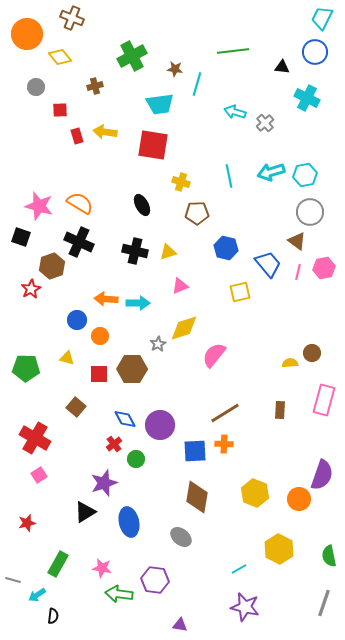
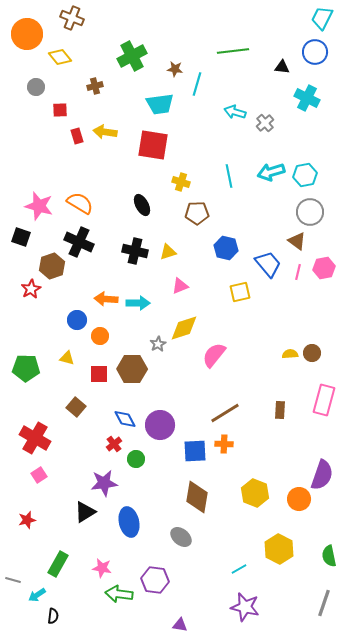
yellow semicircle at (290, 363): moved 9 px up
purple star at (104, 483): rotated 12 degrees clockwise
red star at (27, 523): moved 3 px up
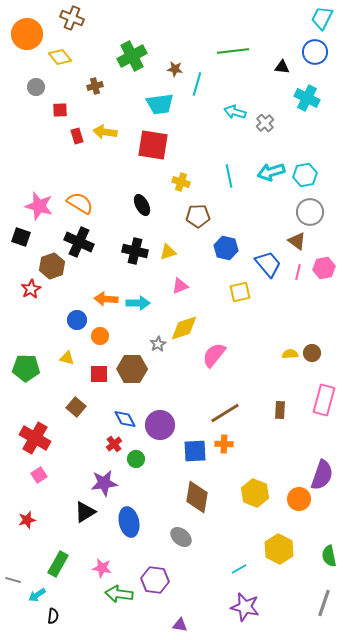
brown pentagon at (197, 213): moved 1 px right, 3 px down
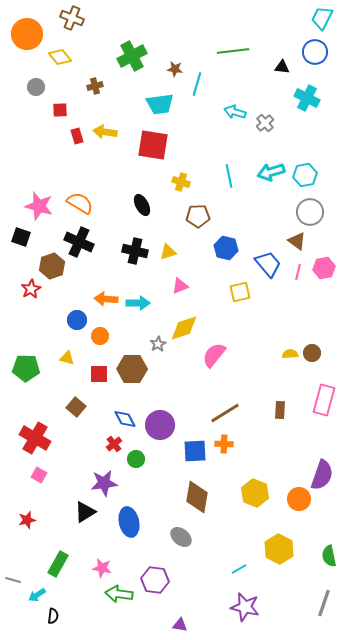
pink square at (39, 475): rotated 28 degrees counterclockwise
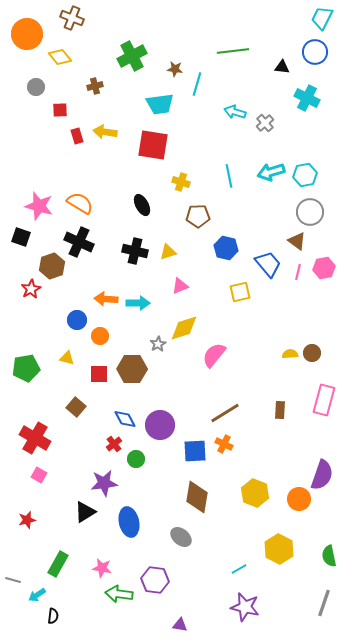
green pentagon at (26, 368): rotated 12 degrees counterclockwise
orange cross at (224, 444): rotated 24 degrees clockwise
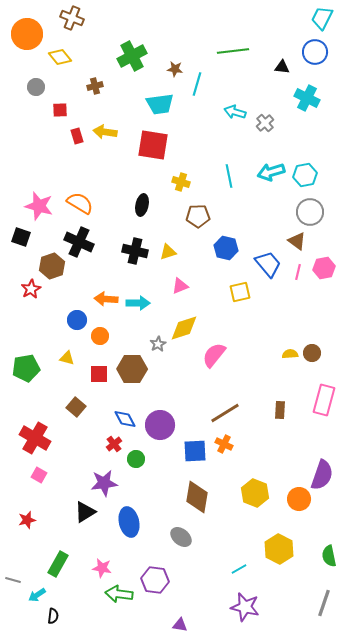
black ellipse at (142, 205): rotated 40 degrees clockwise
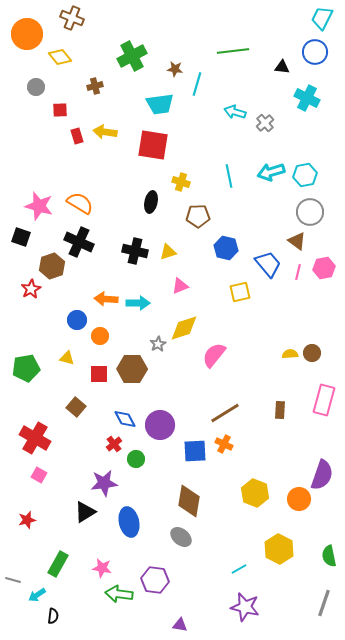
black ellipse at (142, 205): moved 9 px right, 3 px up
brown diamond at (197, 497): moved 8 px left, 4 px down
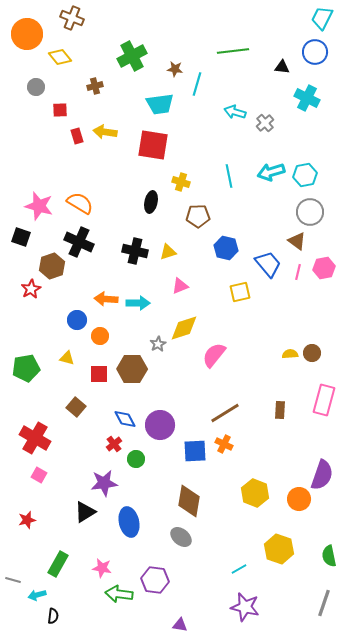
yellow hexagon at (279, 549): rotated 8 degrees counterclockwise
cyan arrow at (37, 595): rotated 18 degrees clockwise
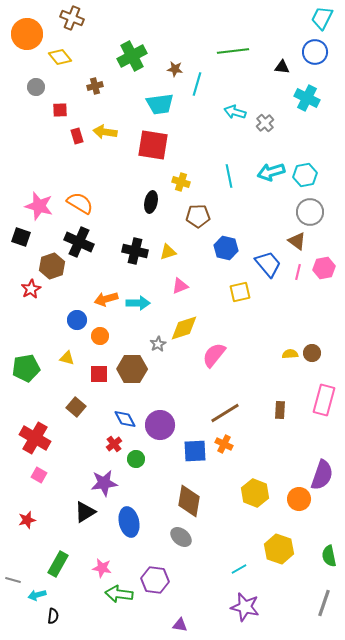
orange arrow at (106, 299): rotated 20 degrees counterclockwise
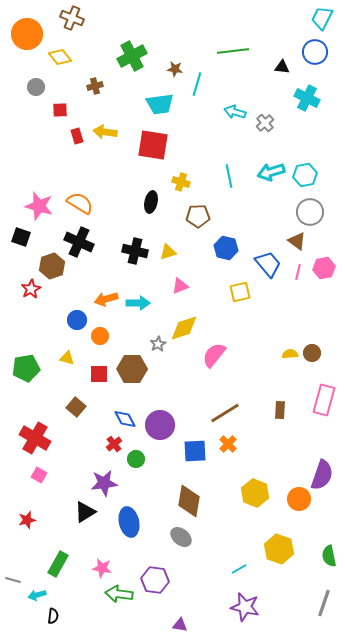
orange cross at (224, 444): moved 4 px right; rotated 18 degrees clockwise
